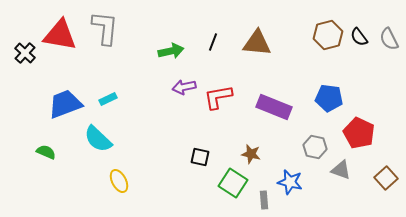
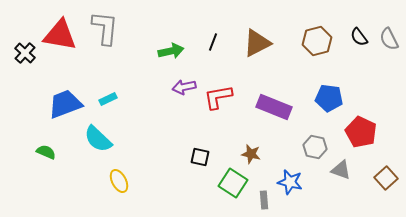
brown hexagon: moved 11 px left, 6 px down
brown triangle: rotated 32 degrees counterclockwise
red pentagon: moved 2 px right, 1 px up
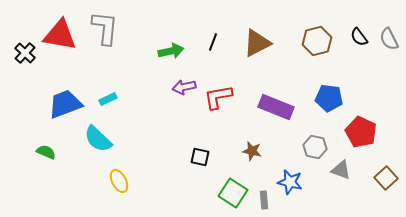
purple rectangle: moved 2 px right
brown star: moved 1 px right, 3 px up
green square: moved 10 px down
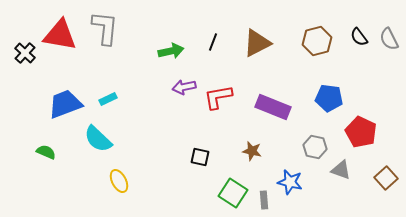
purple rectangle: moved 3 px left
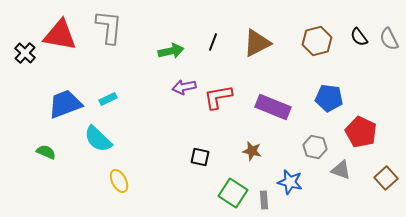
gray L-shape: moved 4 px right, 1 px up
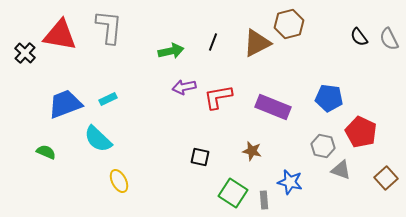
brown hexagon: moved 28 px left, 17 px up
gray hexagon: moved 8 px right, 1 px up
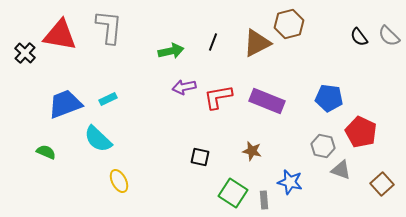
gray semicircle: moved 3 px up; rotated 20 degrees counterclockwise
purple rectangle: moved 6 px left, 6 px up
brown square: moved 4 px left, 6 px down
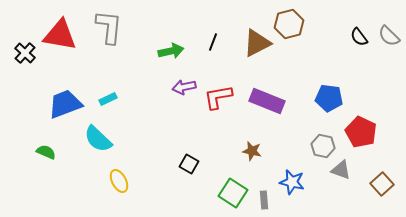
black square: moved 11 px left, 7 px down; rotated 18 degrees clockwise
blue star: moved 2 px right
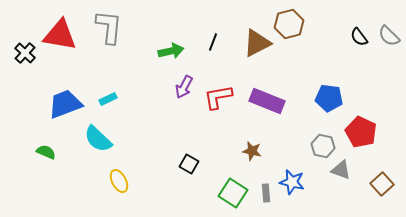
purple arrow: rotated 50 degrees counterclockwise
gray rectangle: moved 2 px right, 7 px up
